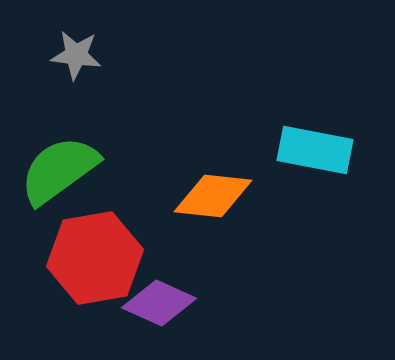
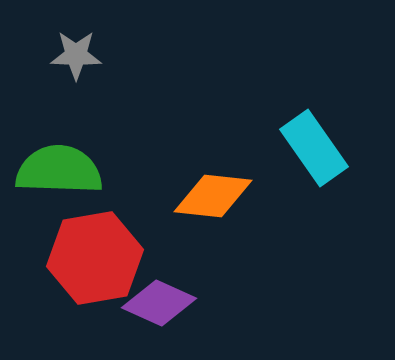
gray star: rotated 6 degrees counterclockwise
cyan rectangle: moved 1 px left, 2 px up; rotated 44 degrees clockwise
green semicircle: rotated 38 degrees clockwise
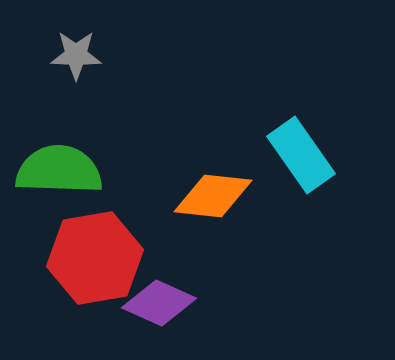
cyan rectangle: moved 13 px left, 7 px down
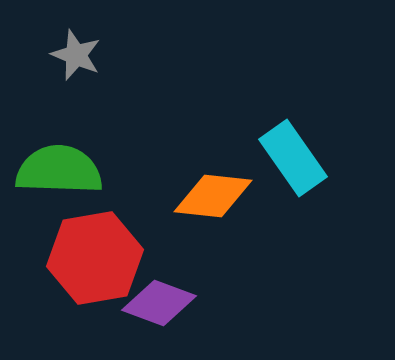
gray star: rotated 21 degrees clockwise
cyan rectangle: moved 8 px left, 3 px down
purple diamond: rotated 4 degrees counterclockwise
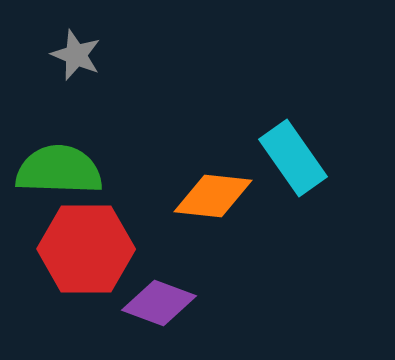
red hexagon: moved 9 px left, 9 px up; rotated 10 degrees clockwise
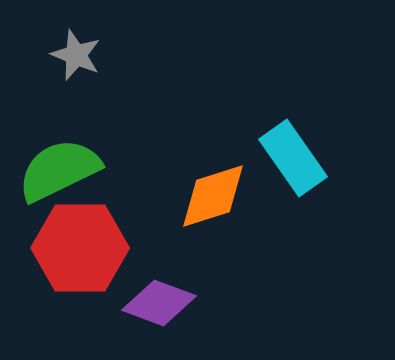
green semicircle: rotated 28 degrees counterclockwise
orange diamond: rotated 24 degrees counterclockwise
red hexagon: moved 6 px left, 1 px up
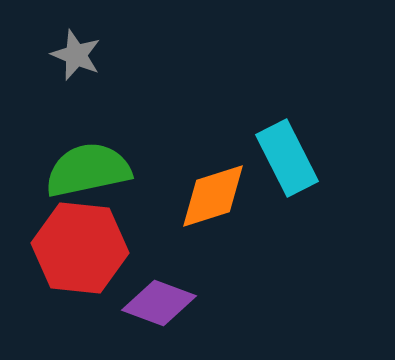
cyan rectangle: moved 6 px left; rotated 8 degrees clockwise
green semicircle: moved 29 px right; rotated 14 degrees clockwise
red hexagon: rotated 6 degrees clockwise
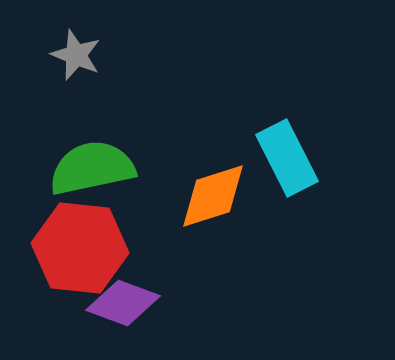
green semicircle: moved 4 px right, 2 px up
purple diamond: moved 36 px left
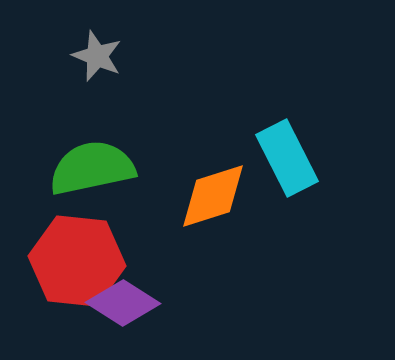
gray star: moved 21 px right, 1 px down
red hexagon: moved 3 px left, 13 px down
purple diamond: rotated 12 degrees clockwise
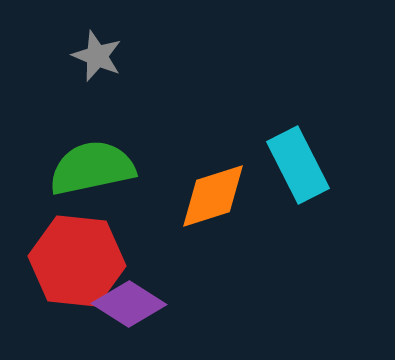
cyan rectangle: moved 11 px right, 7 px down
purple diamond: moved 6 px right, 1 px down
